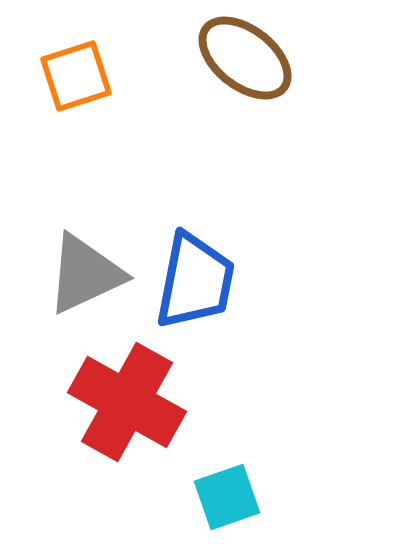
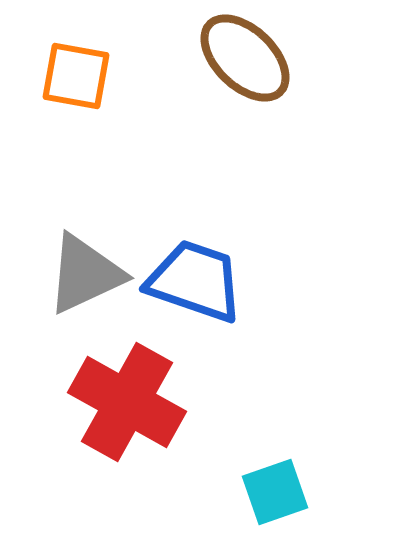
brown ellipse: rotated 6 degrees clockwise
orange square: rotated 28 degrees clockwise
blue trapezoid: rotated 82 degrees counterclockwise
cyan square: moved 48 px right, 5 px up
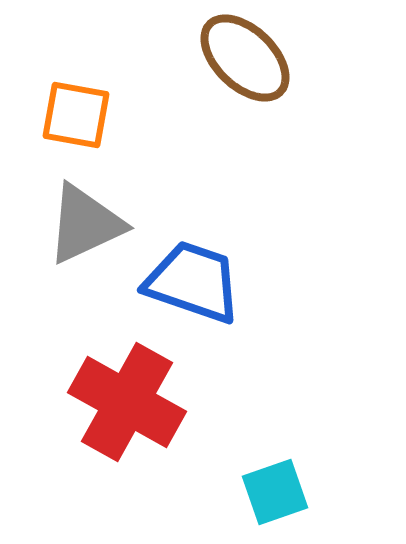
orange square: moved 39 px down
gray triangle: moved 50 px up
blue trapezoid: moved 2 px left, 1 px down
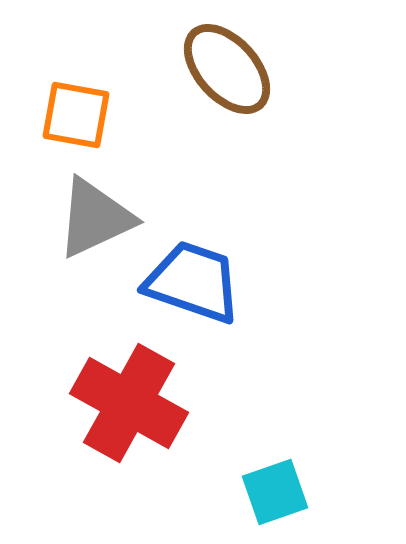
brown ellipse: moved 18 px left, 11 px down; rotated 4 degrees clockwise
gray triangle: moved 10 px right, 6 px up
red cross: moved 2 px right, 1 px down
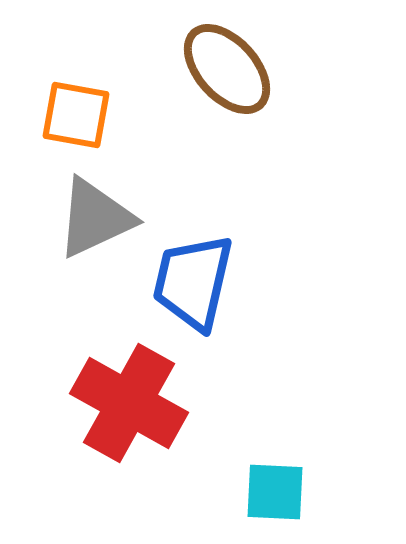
blue trapezoid: rotated 96 degrees counterclockwise
cyan square: rotated 22 degrees clockwise
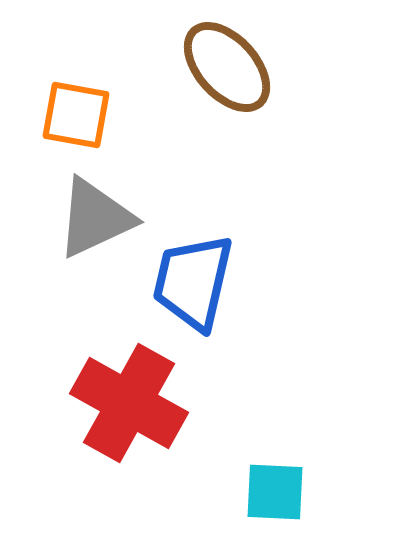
brown ellipse: moved 2 px up
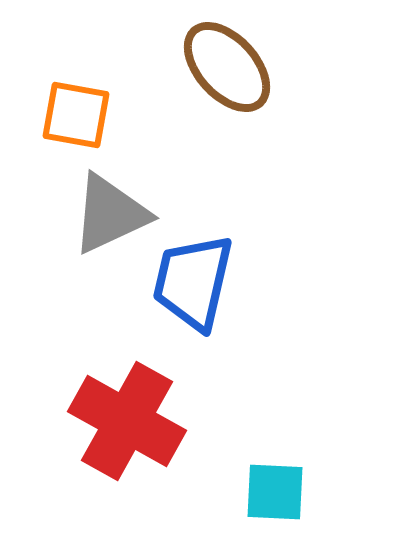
gray triangle: moved 15 px right, 4 px up
red cross: moved 2 px left, 18 px down
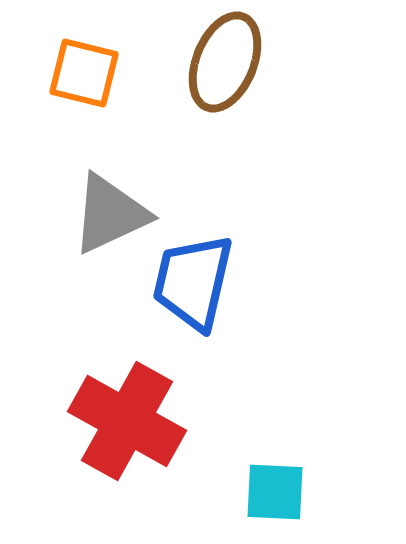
brown ellipse: moved 2 px left, 5 px up; rotated 64 degrees clockwise
orange square: moved 8 px right, 42 px up; rotated 4 degrees clockwise
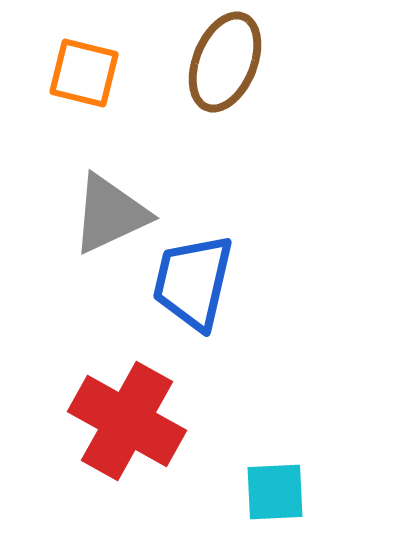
cyan square: rotated 6 degrees counterclockwise
